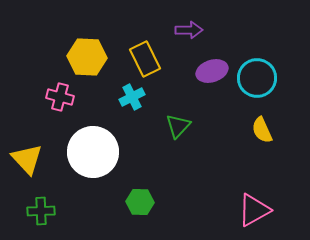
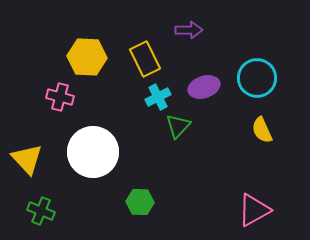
purple ellipse: moved 8 px left, 16 px down
cyan cross: moved 26 px right
green cross: rotated 24 degrees clockwise
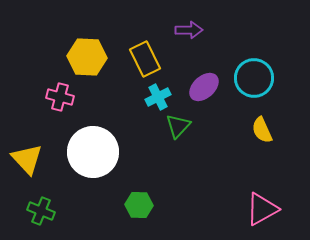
cyan circle: moved 3 px left
purple ellipse: rotated 24 degrees counterclockwise
green hexagon: moved 1 px left, 3 px down
pink triangle: moved 8 px right, 1 px up
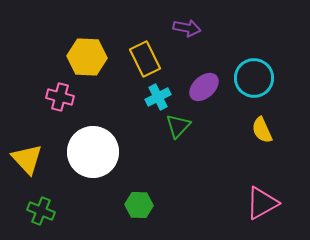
purple arrow: moved 2 px left, 2 px up; rotated 12 degrees clockwise
pink triangle: moved 6 px up
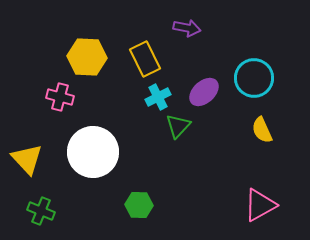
purple ellipse: moved 5 px down
pink triangle: moved 2 px left, 2 px down
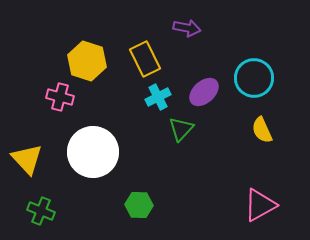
yellow hexagon: moved 4 px down; rotated 15 degrees clockwise
green triangle: moved 3 px right, 3 px down
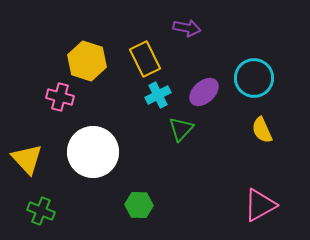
cyan cross: moved 2 px up
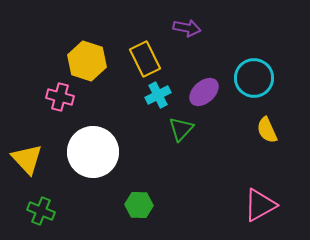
yellow semicircle: moved 5 px right
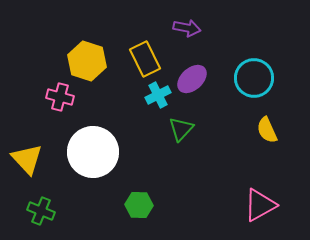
purple ellipse: moved 12 px left, 13 px up
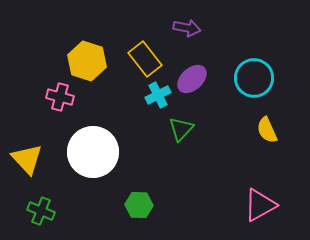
yellow rectangle: rotated 12 degrees counterclockwise
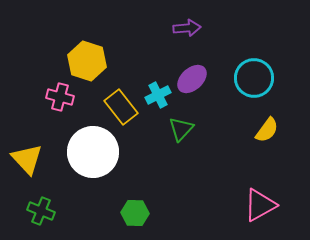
purple arrow: rotated 16 degrees counterclockwise
yellow rectangle: moved 24 px left, 48 px down
yellow semicircle: rotated 120 degrees counterclockwise
green hexagon: moved 4 px left, 8 px down
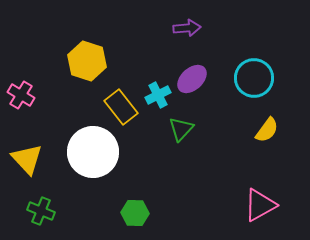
pink cross: moved 39 px left, 2 px up; rotated 16 degrees clockwise
